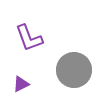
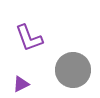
gray circle: moved 1 px left
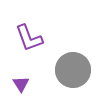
purple triangle: rotated 36 degrees counterclockwise
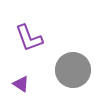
purple triangle: rotated 24 degrees counterclockwise
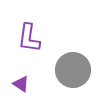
purple L-shape: rotated 28 degrees clockwise
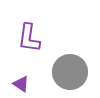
gray circle: moved 3 px left, 2 px down
